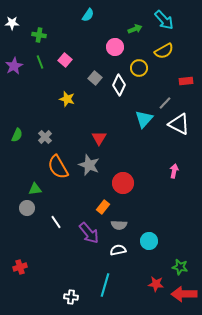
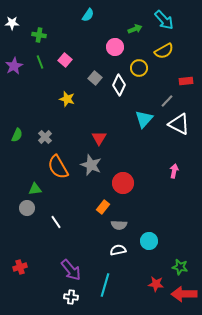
gray line: moved 2 px right, 2 px up
gray star: moved 2 px right
purple arrow: moved 18 px left, 37 px down
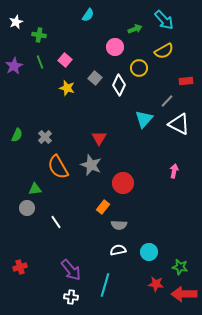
white star: moved 4 px right, 1 px up; rotated 24 degrees counterclockwise
yellow star: moved 11 px up
cyan circle: moved 11 px down
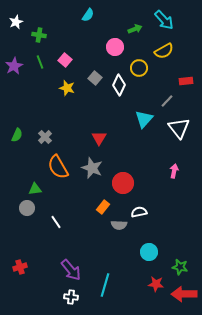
white triangle: moved 4 px down; rotated 25 degrees clockwise
gray star: moved 1 px right, 3 px down
white semicircle: moved 21 px right, 38 px up
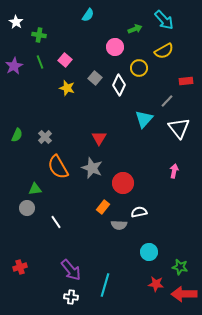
white star: rotated 16 degrees counterclockwise
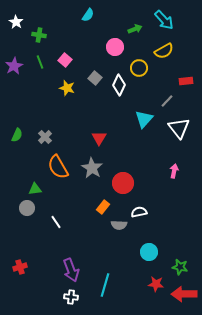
gray star: rotated 10 degrees clockwise
purple arrow: rotated 20 degrees clockwise
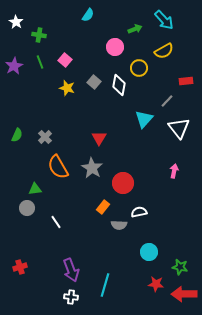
gray square: moved 1 px left, 4 px down
white diamond: rotated 15 degrees counterclockwise
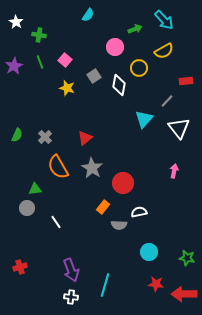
gray square: moved 6 px up; rotated 16 degrees clockwise
red triangle: moved 14 px left; rotated 21 degrees clockwise
green star: moved 7 px right, 9 px up
